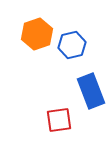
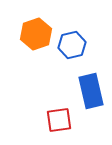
orange hexagon: moved 1 px left
blue rectangle: rotated 8 degrees clockwise
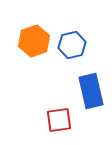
orange hexagon: moved 2 px left, 7 px down
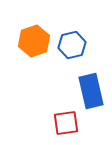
red square: moved 7 px right, 3 px down
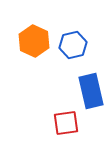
orange hexagon: rotated 16 degrees counterclockwise
blue hexagon: moved 1 px right
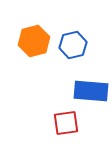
orange hexagon: rotated 20 degrees clockwise
blue rectangle: rotated 72 degrees counterclockwise
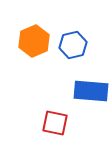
orange hexagon: rotated 8 degrees counterclockwise
red square: moved 11 px left; rotated 20 degrees clockwise
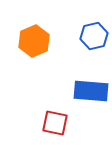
blue hexagon: moved 21 px right, 9 px up
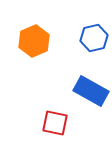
blue hexagon: moved 2 px down
blue rectangle: rotated 24 degrees clockwise
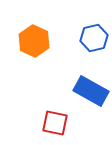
orange hexagon: rotated 12 degrees counterclockwise
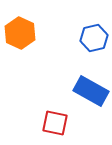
orange hexagon: moved 14 px left, 8 px up
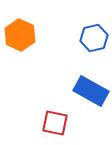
orange hexagon: moved 2 px down
